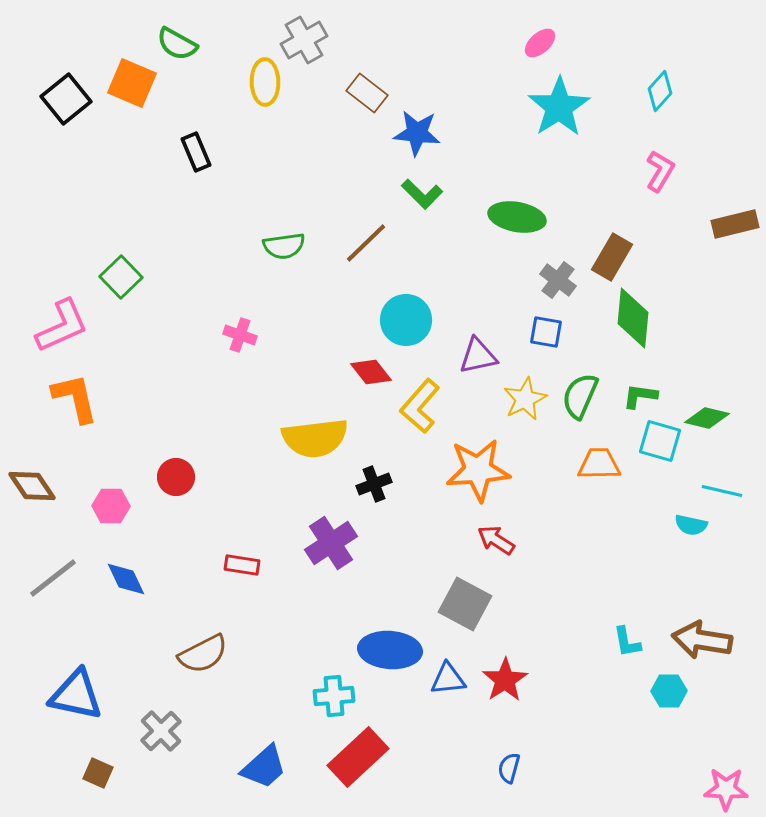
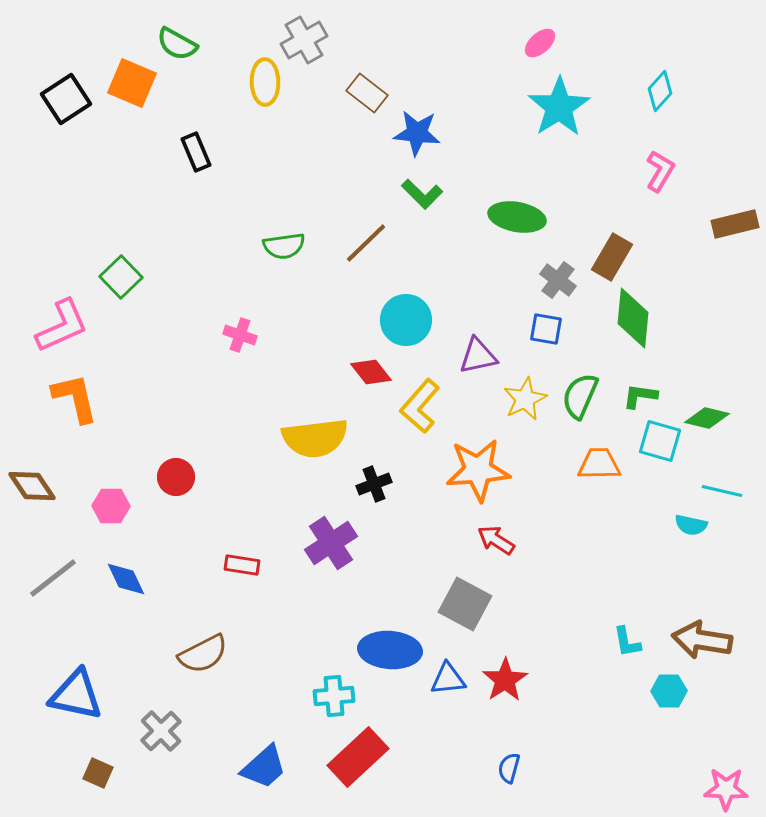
black square at (66, 99): rotated 6 degrees clockwise
blue square at (546, 332): moved 3 px up
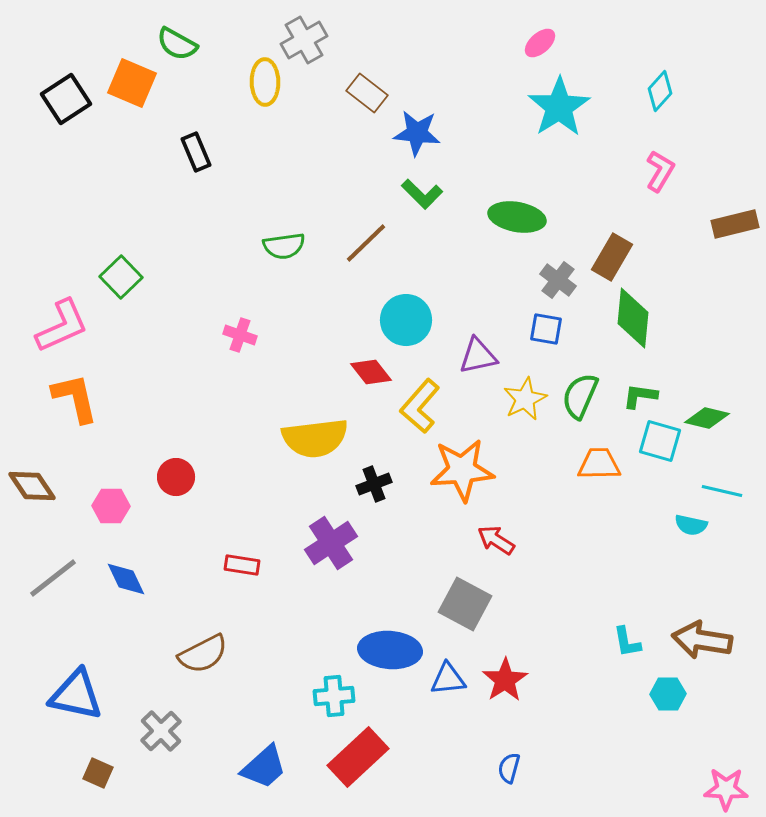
orange star at (478, 470): moved 16 px left
cyan hexagon at (669, 691): moved 1 px left, 3 px down
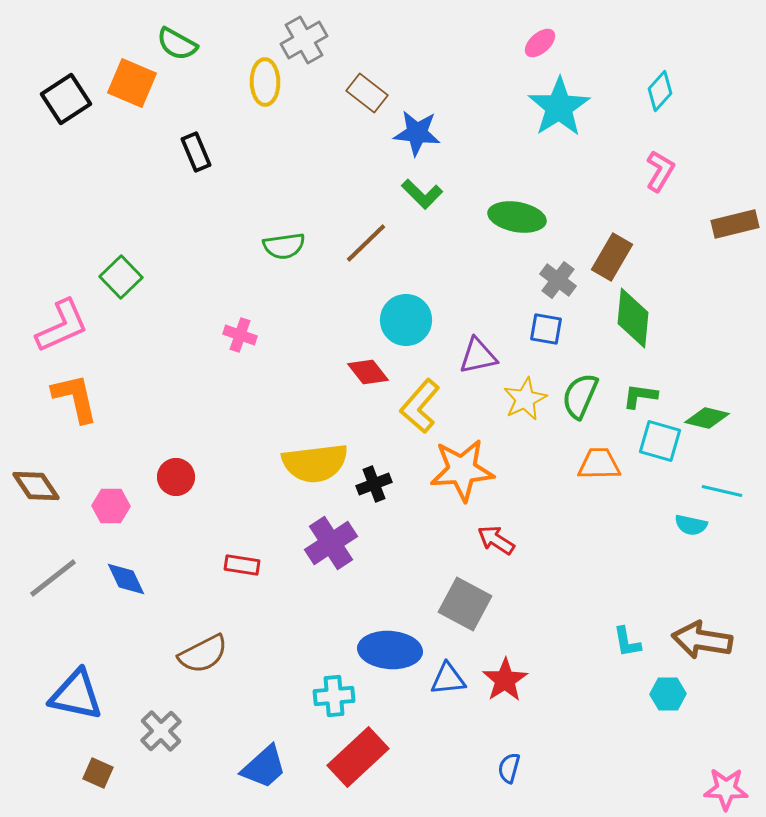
red diamond at (371, 372): moved 3 px left
yellow semicircle at (315, 438): moved 25 px down
brown diamond at (32, 486): moved 4 px right
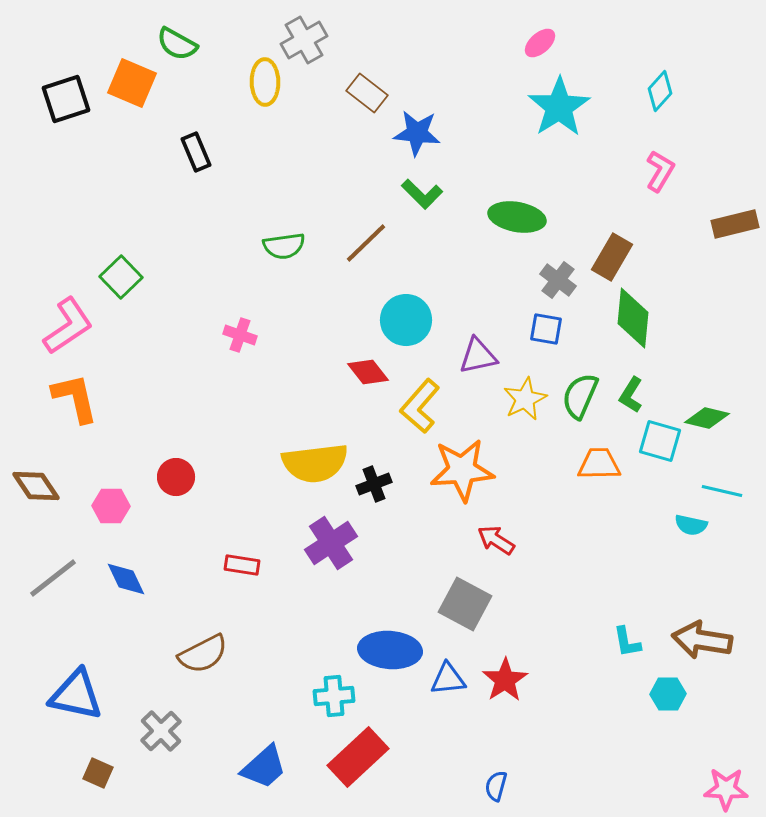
black square at (66, 99): rotated 15 degrees clockwise
pink L-shape at (62, 326): moved 6 px right; rotated 10 degrees counterclockwise
green L-shape at (640, 396): moved 9 px left, 1 px up; rotated 66 degrees counterclockwise
blue semicircle at (509, 768): moved 13 px left, 18 px down
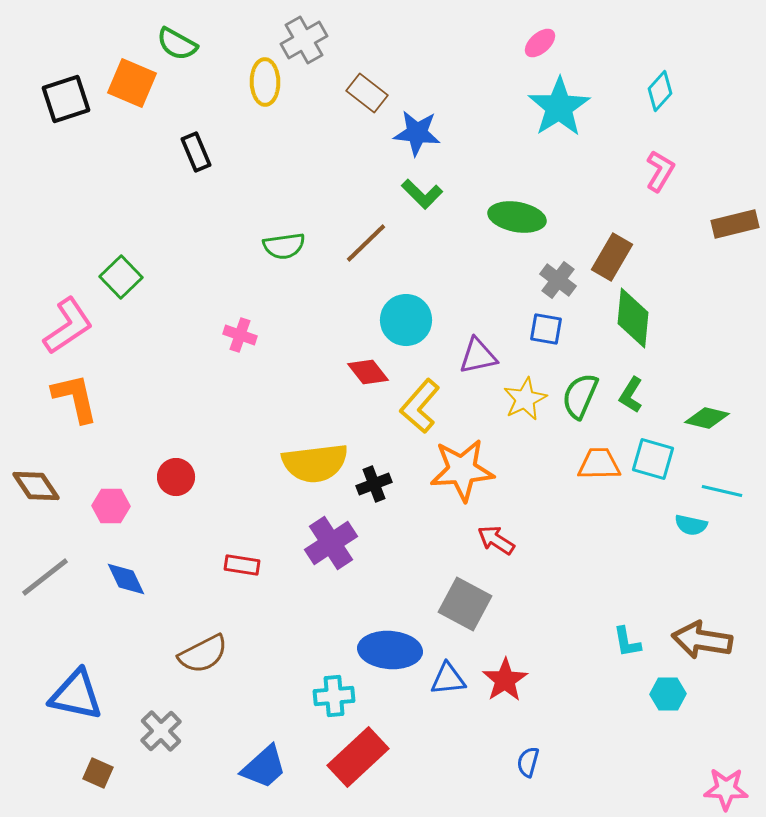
cyan square at (660, 441): moved 7 px left, 18 px down
gray line at (53, 578): moved 8 px left, 1 px up
blue semicircle at (496, 786): moved 32 px right, 24 px up
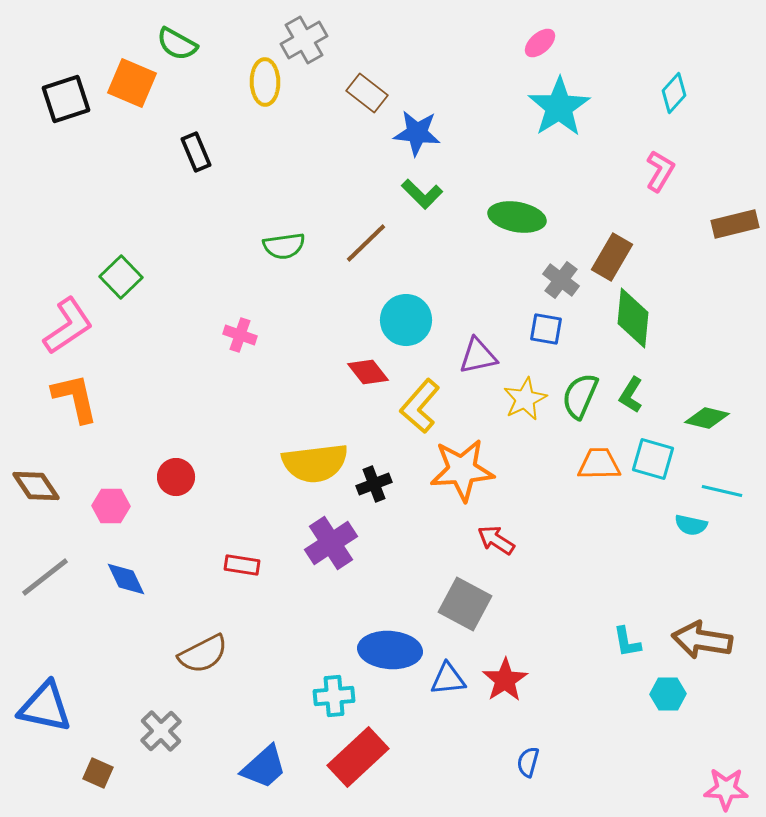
cyan diamond at (660, 91): moved 14 px right, 2 px down
gray cross at (558, 280): moved 3 px right
blue triangle at (76, 695): moved 31 px left, 12 px down
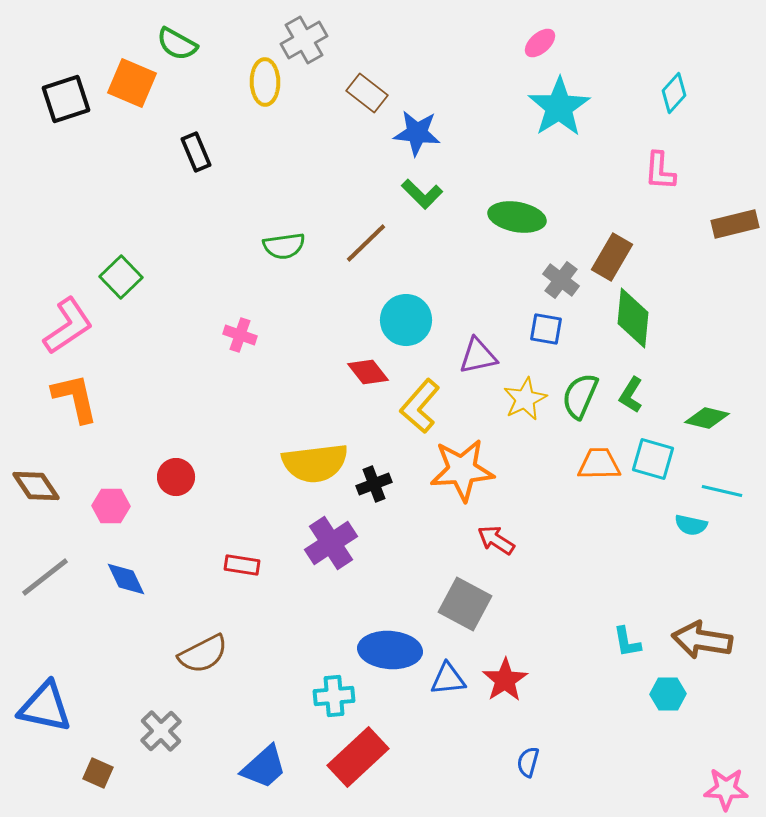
pink L-shape at (660, 171): rotated 153 degrees clockwise
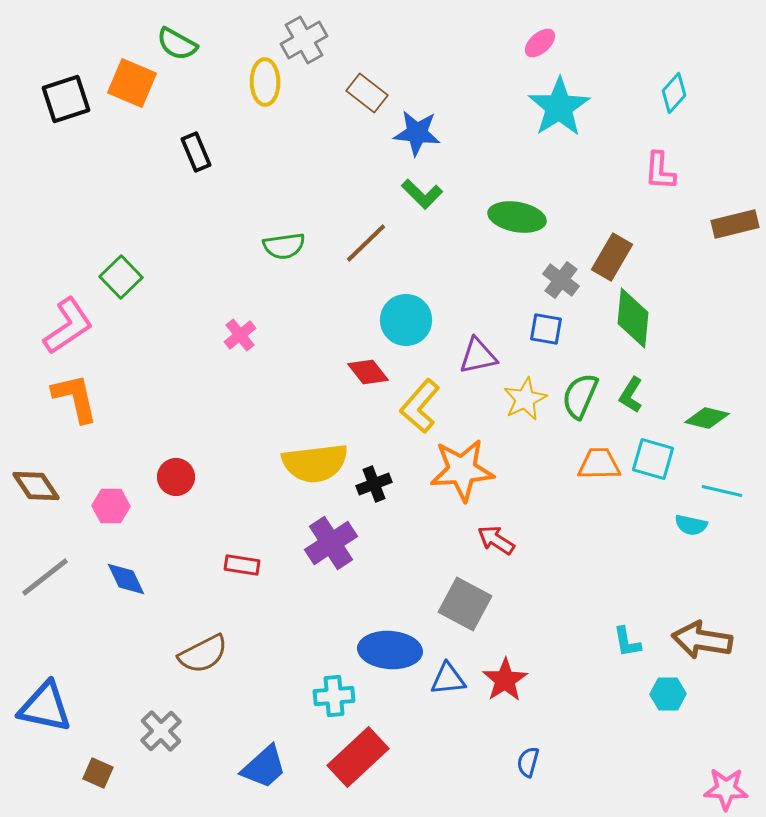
pink cross at (240, 335): rotated 32 degrees clockwise
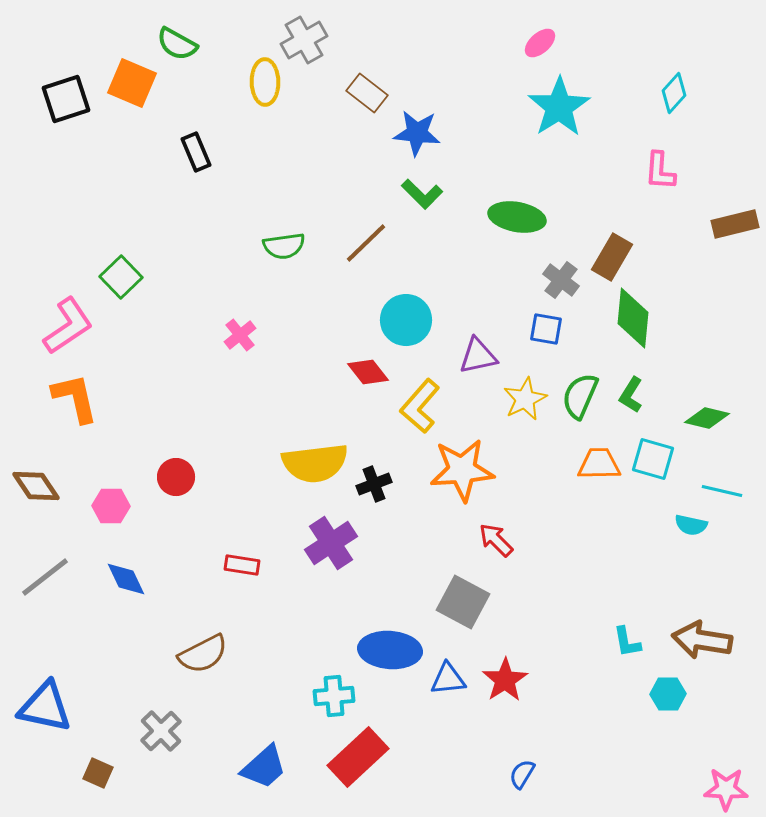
red arrow at (496, 540): rotated 12 degrees clockwise
gray square at (465, 604): moved 2 px left, 2 px up
blue semicircle at (528, 762): moved 6 px left, 12 px down; rotated 16 degrees clockwise
